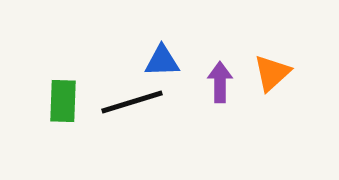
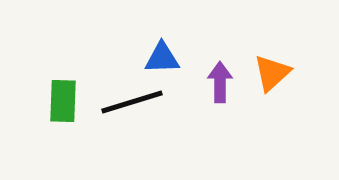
blue triangle: moved 3 px up
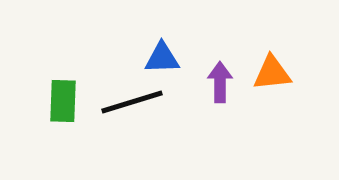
orange triangle: rotated 36 degrees clockwise
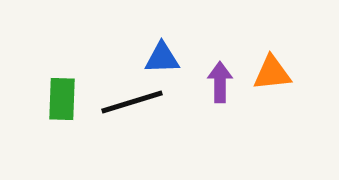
green rectangle: moved 1 px left, 2 px up
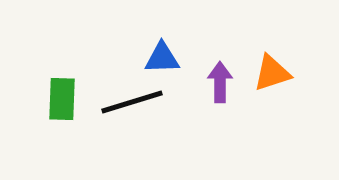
orange triangle: rotated 12 degrees counterclockwise
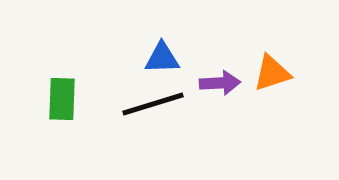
purple arrow: moved 1 px down; rotated 87 degrees clockwise
black line: moved 21 px right, 2 px down
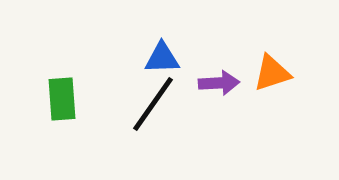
purple arrow: moved 1 px left
green rectangle: rotated 6 degrees counterclockwise
black line: rotated 38 degrees counterclockwise
